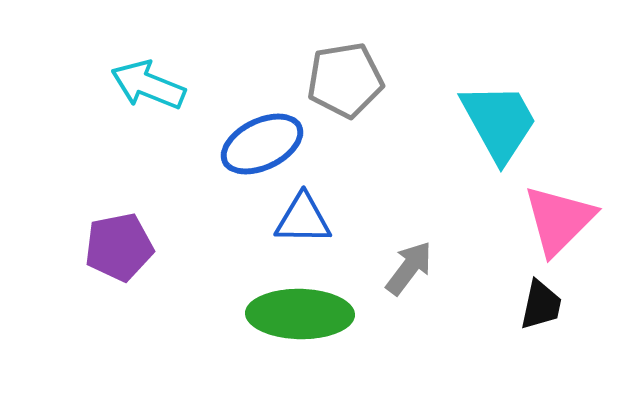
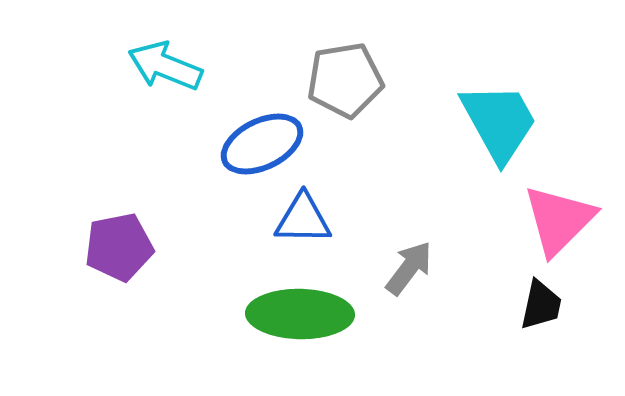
cyan arrow: moved 17 px right, 19 px up
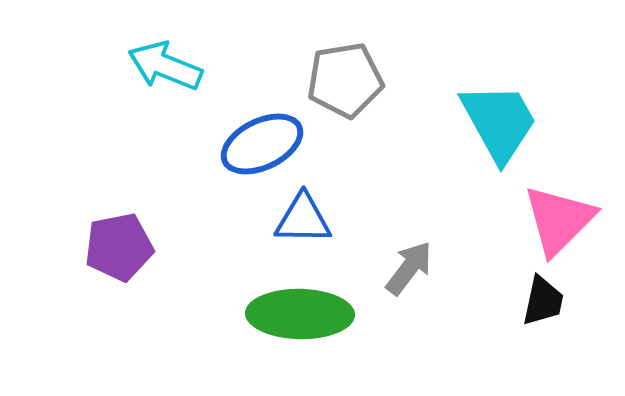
black trapezoid: moved 2 px right, 4 px up
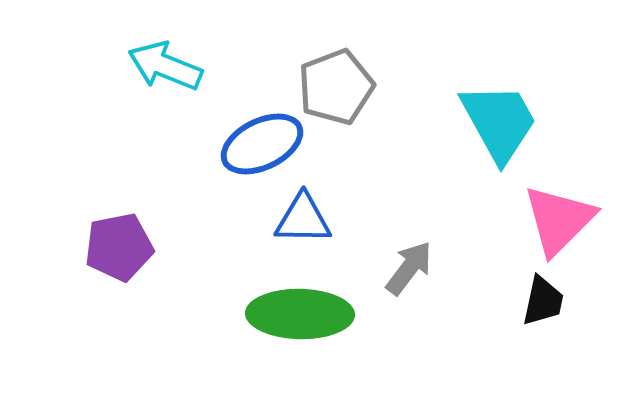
gray pentagon: moved 9 px left, 7 px down; rotated 12 degrees counterclockwise
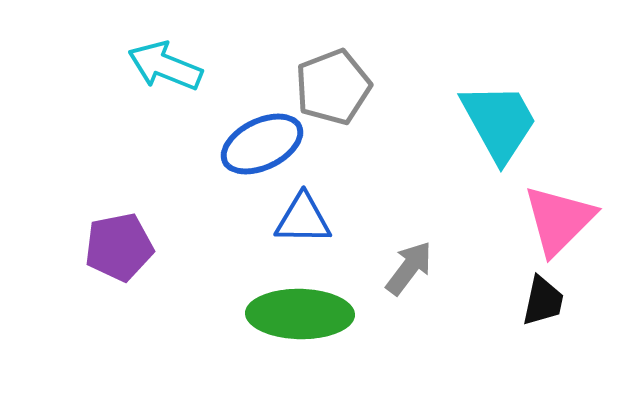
gray pentagon: moved 3 px left
